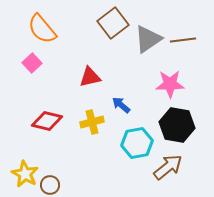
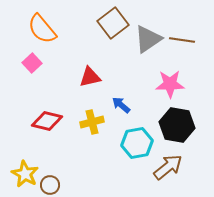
brown line: moved 1 px left; rotated 15 degrees clockwise
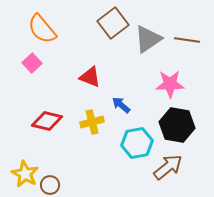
brown line: moved 5 px right
red triangle: rotated 35 degrees clockwise
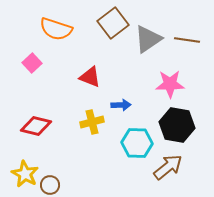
orange semicircle: moved 14 px right; rotated 32 degrees counterclockwise
blue arrow: rotated 138 degrees clockwise
red diamond: moved 11 px left, 5 px down
cyan hexagon: rotated 12 degrees clockwise
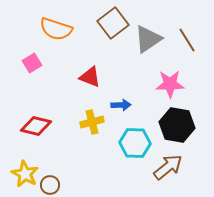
brown line: rotated 50 degrees clockwise
pink square: rotated 12 degrees clockwise
cyan hexagon: moved 2 px left
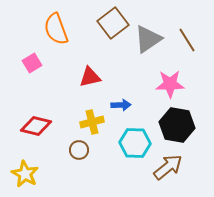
orange semicircle: rotated 52 degrees clockwise
red triangle: rotated 35 degrees counterclockwise
brown circle: moved 29 px right, 35 px up
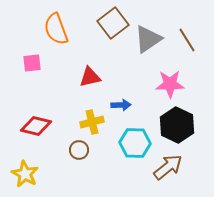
pink square: rotated 24 degrees clockwise
black hexagon: rotated 16 degrees clockwise
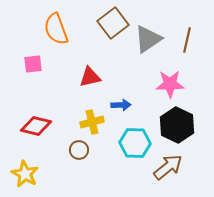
brown line: rotated 45 degrees clockwise
pink square: moved 1 px right, 1 px down
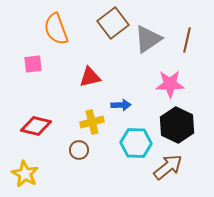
cyan hexagon: moved 1 px right
